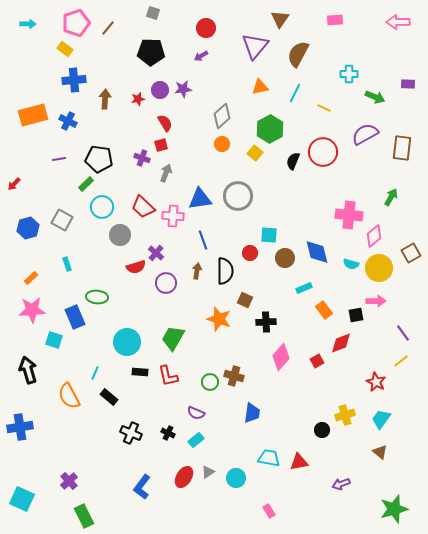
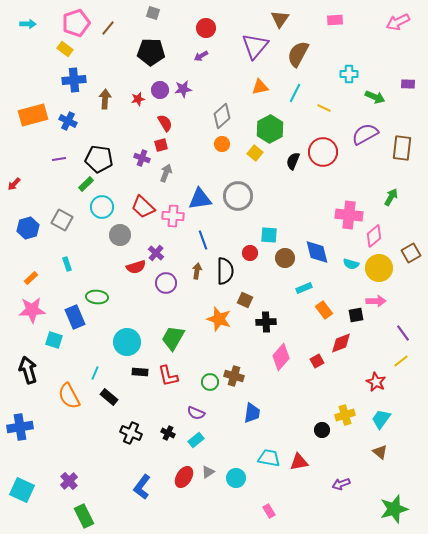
pink arrow at (398, 22): rotated 25 degrees counterclockwise
cyan square at (22, 499): moved 9 px up
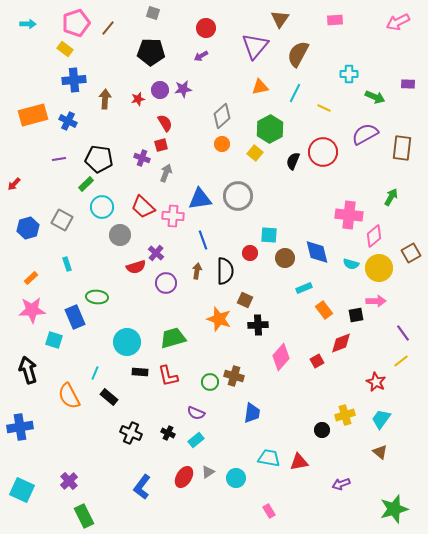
black cross at (266, 322): moved 8 px left, 3 px down
green trapezoid at (173, 338): rotated 44 degrees clockwise
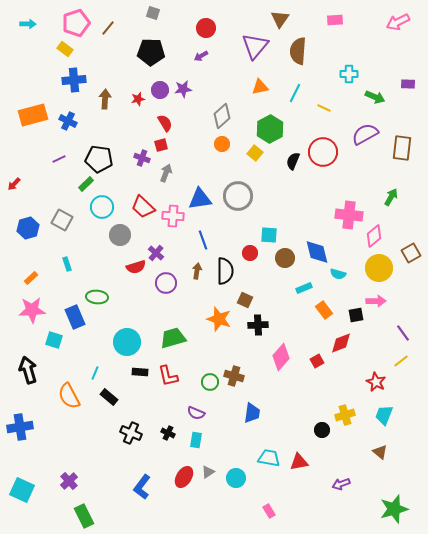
brown semicircle at (298, 54): moved 3 px up; rotated 24 degrees counterclockwise
purple line at (59, 159): rotated 16 degrees counterclockwise
cyan semicircle at (351, 264): moved 13 px left, 10 px down
cyan trapezoid at (381, 419): moved 3 px right, 4 px up; rotated 15 degrees counterclockwise
cyan rectangle at (196, 440): rotated 42 degrees counterclockwise
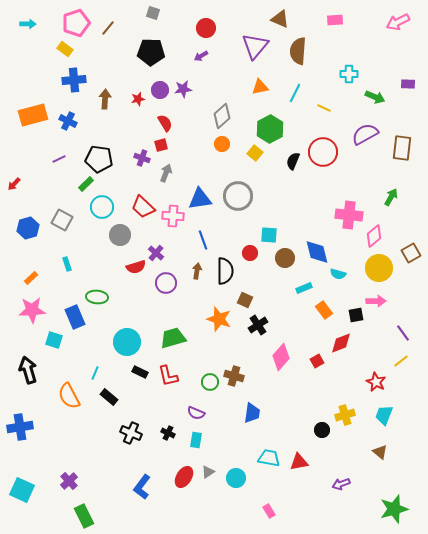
brown triangle at (280, 19): rotated 42 degrees counterclockwise
black cross at (258, 325): rotated 30 degrees counterclockwise
black rectangle at (140, 372): rotated 21 degrees clockwise
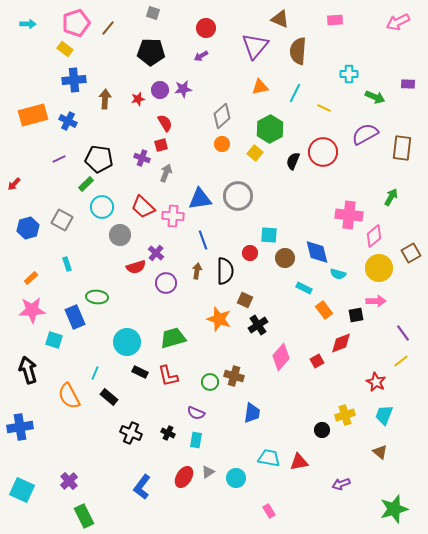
cyan rectangle at (304, 288): rotated 49 degrees clockwise
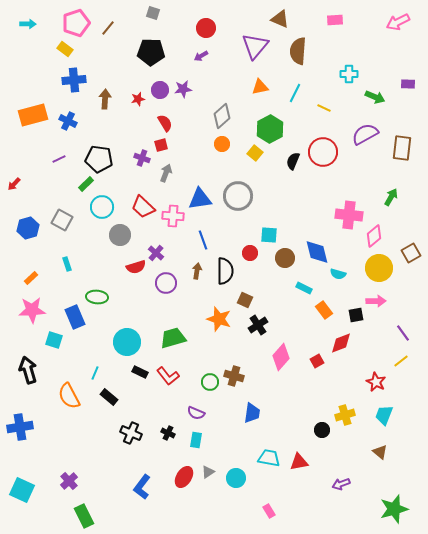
red L-shape at (168, 376): rotated 25 degrees counterclockwise
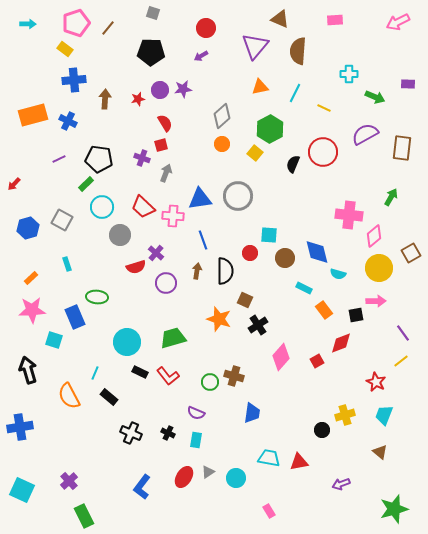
black semicircle at (293, 161): moved 3 px down
